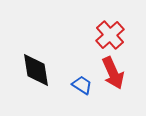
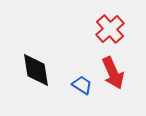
red cross: moved 6 px up
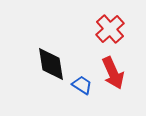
black diamond: moved 15 px right, 6 px up
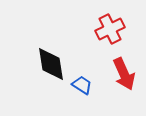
red cross: rotated 16 degrees clockwise
red arrow: moved 11 px right, 1 px down
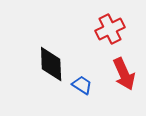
black diamond: rotated 6 degrees clockwise
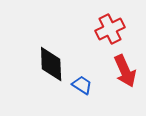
red arrow: moved 1 px right, 3 px up
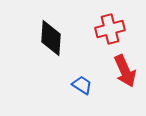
red cross: rotated 12 degrees clockwise
black diamond: moved 26 px up; rotated 6 degrees clockwise
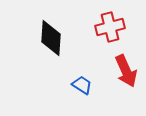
red cross: moved 2 px up
red arrow: moved 1 px right
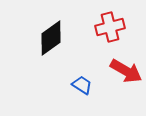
black diamond: rotated 51 degrees clockwise
red arrow: rotated 36 degrees counterclockwise
